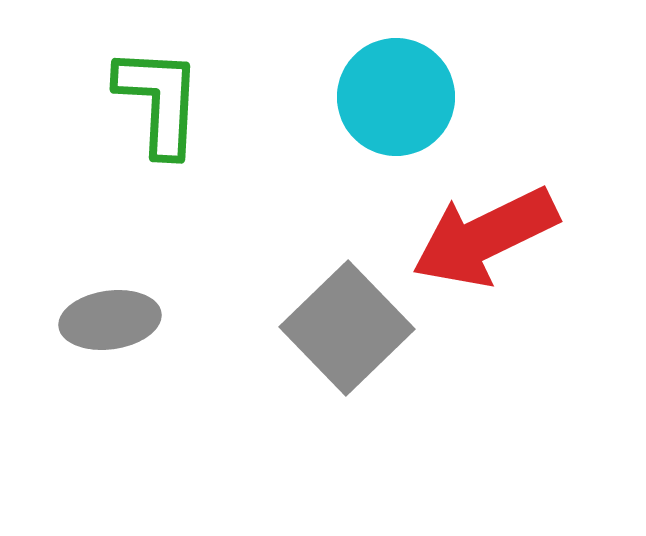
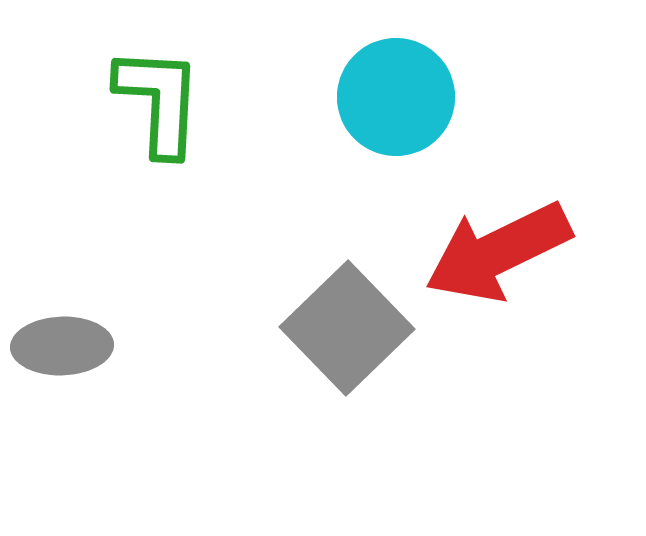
red arrow: moved 13 px right, 15 px down
gray ellipse: moved 48 px left, 26 px down; rotated 6 degrees clockwise
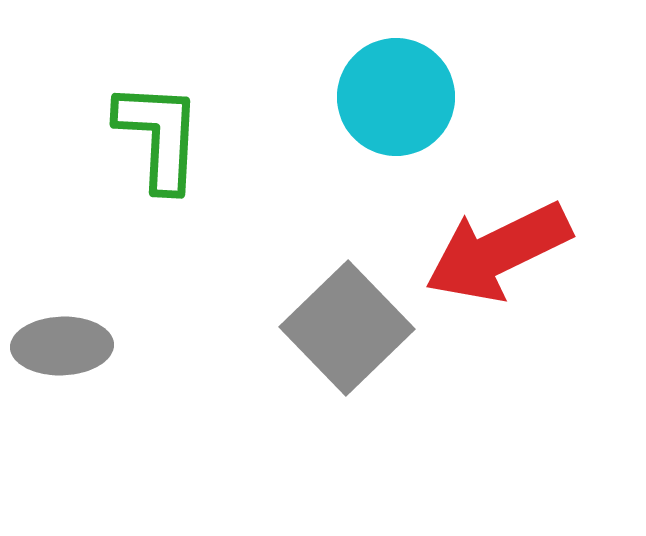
green L-shape: moved 35 px down
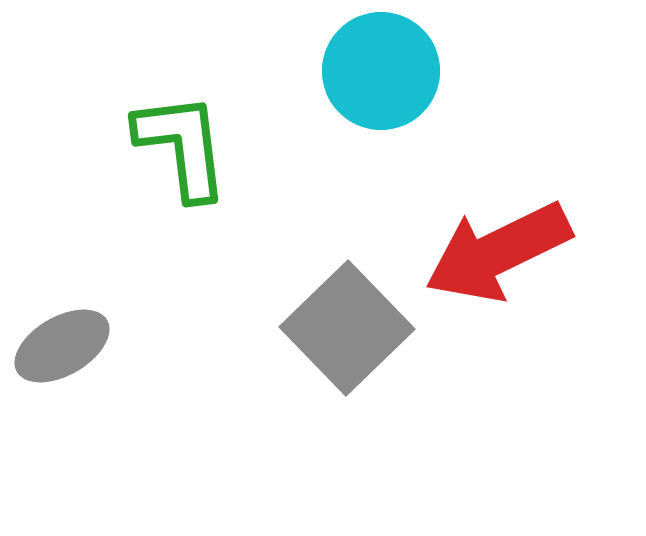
cyan circle: moved 15 px left, 26 px up
green L-shape: moved 23 px right, 10 px down; rotated 10 degrees counterclockwise
gray ellipse: rotated 28 degrees counterclockwise
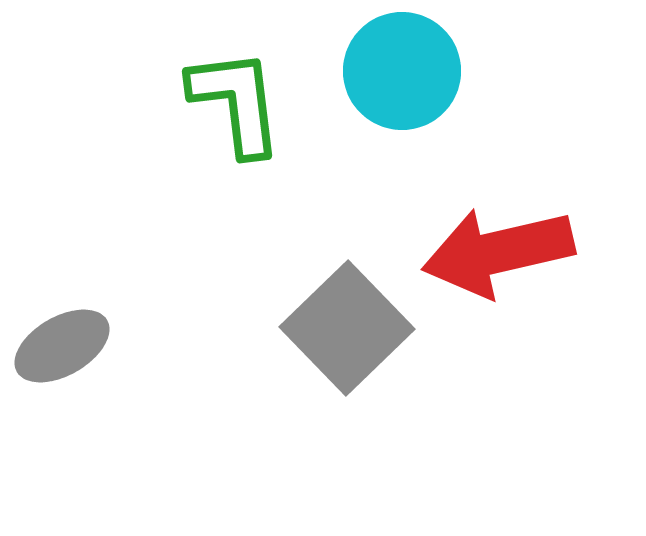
cyan circle: moved 21 px right
green L-shape: moved 54 px right, 44 px up
red arrow: rotated 13 degrees clockwise
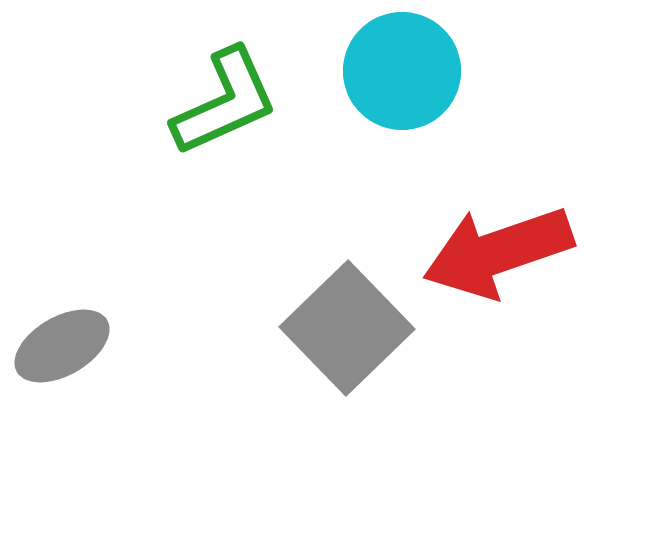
green L-shape: moved 11 px left; rotated 73 degrees clockwise
red arrow: rotated 6 degrees counterclockwise
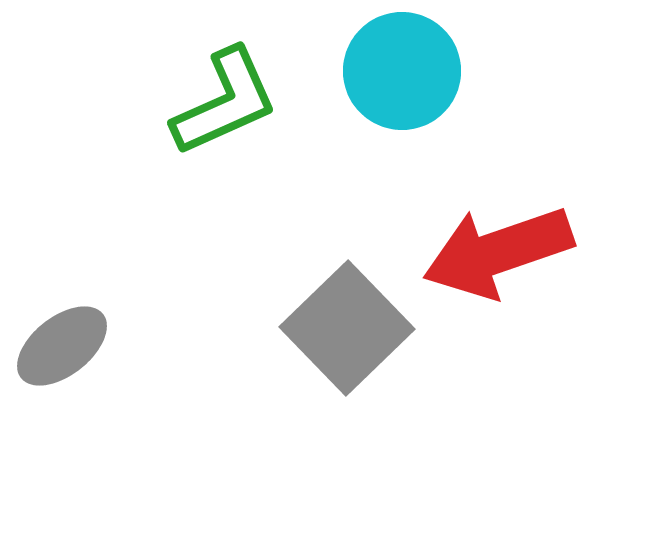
gray ellipse: rotated 8 degrees counterclockwise
